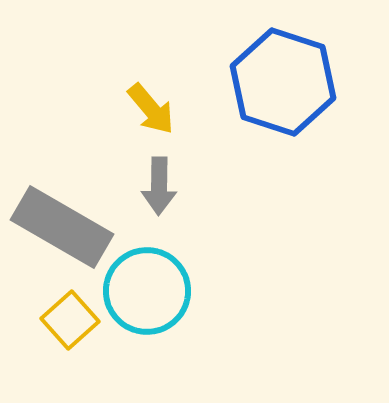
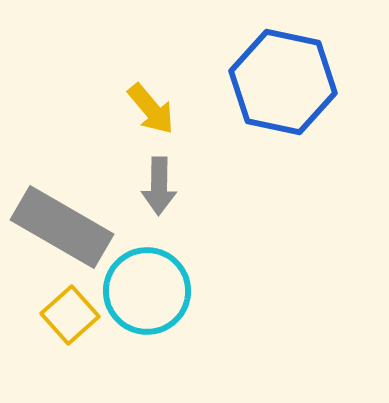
blue hexagon: rotated 6 degrees counterclockwise
yellow square: moved 5 px up
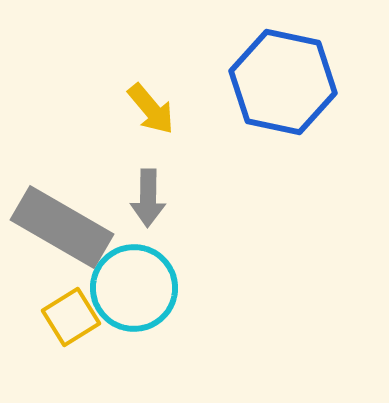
gray arrow: moved 11 px left, 12 px down
cyan circle: moved 13 px left, 3 px up
yellow square: moved 1 px right, 2 px down; rotated 10 degrees clockwise
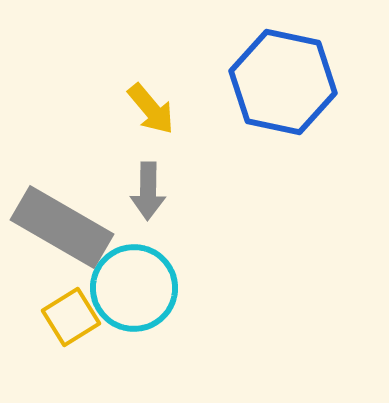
gray arrow: moved 7 px up
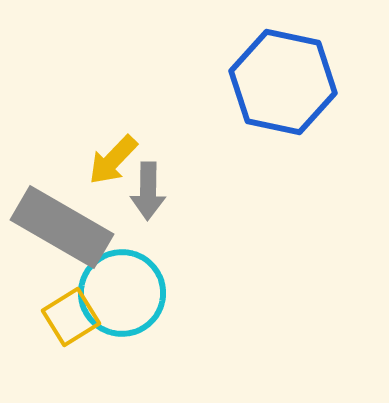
yellow arrow: moved 38 px left, 51 px down; rotated 84 degrees clockwise
cyan circle: moved 12 px left, 5 px down
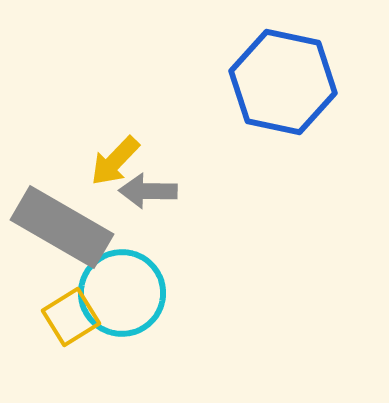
yellow arrow: moved 2 px right, 1 px down
gray arrow: rotated 90 degrees clockwise
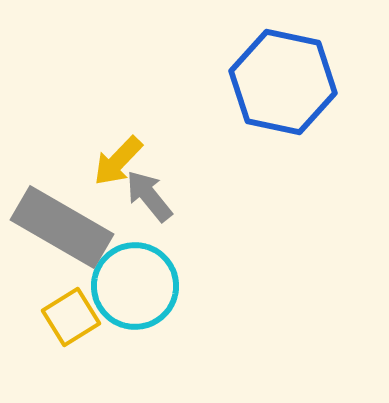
yellow arrow: moved 3 px right
gray arrow: moved 1 px right, 5 px down; rotated 50 degrees clockwise
cyan circle: moved 13 px right, 7 px up
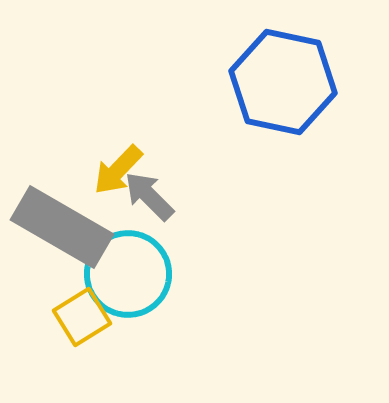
yellow arrow: moved 9 px down
gray arrow: rotated 6 degrees counterclockwise
cyan circle: moved 7 px left, 12 px up
yellow square: moved 11 px right
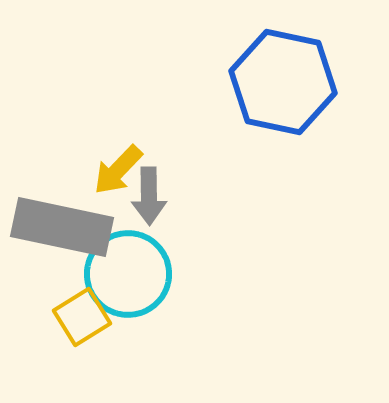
gray arrow: rotated 136 degrees counterclockwise
gray rectangle: rotated 18 degrees counterclockwise
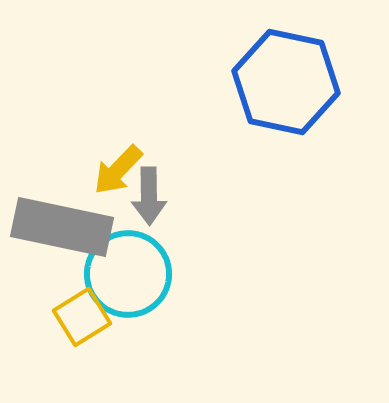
blue hexagon: moved 3 px right
